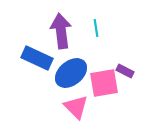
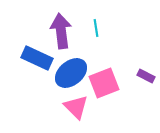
purple rectangle: moved 21 px right, 5 px down
pink square: rotated 12 degrees counterclockwise
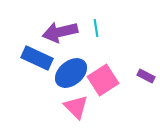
purple arrow: moved 1 px left, 1 px down; rotated 96 degrees counterclockwise
pink square: moved 1 px left, 3 px up; rotated 12 degrees counterclockwise
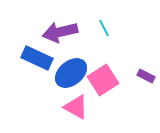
cyan line: moved 8 px right; rotated 18 degrees counterclockwise
pink triangle: rotated 16 degrees counterclockwise
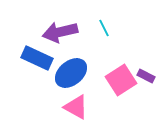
pink square: moved 18 px right
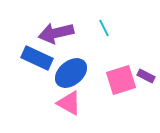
purple arrow: moved 4 px left, 1 px down
pink square: rotated 16 degrees clockwise
pink triangle: moved 7 px left, 4 px up
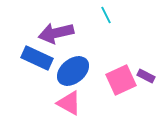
cyan line: moved 2 px right, 13 px up
blue ellipse: moved 2 px right, 2 px up
pink square: rotated 8 degrees counterclockwise
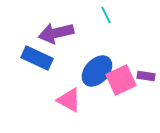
blue ellipse: moved 24 px right; rotated 8 degrees counterclockwise
purple rectangle: rotated 18 degrees counterclockwise
pink triangle: moved 3 px up
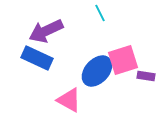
cyan line: moved 6 px left, 2 px up
purple arrow: moved 10 px left, 2 px up; rotated 12 degrees counterclockwise
pink square: moved 2 px right, 20 px up; rotated 8 degrees clockwise
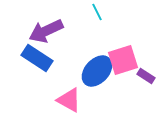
cyan line: moved 3 px left, 1 px up
blue rectangle: rotated 8 degrees clockwise
purple rectangle: rotated 24 degrees clockwise
